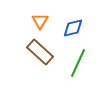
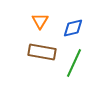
brown rectangle: moved 2 px right; rotated 32 degrees counterclockwise
green line: moved 4 px left
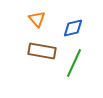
orange triangle: moved 3 px left, 2 px up; rotated 12 degrees counterclockwise
brown rectangle: moved 1 px up
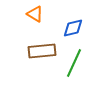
orange triangle: moved 2 px left, 5 px up; rotated 18 degrees counterclockwise
brown rectangle: rotated 16 degrees counterclockwise
